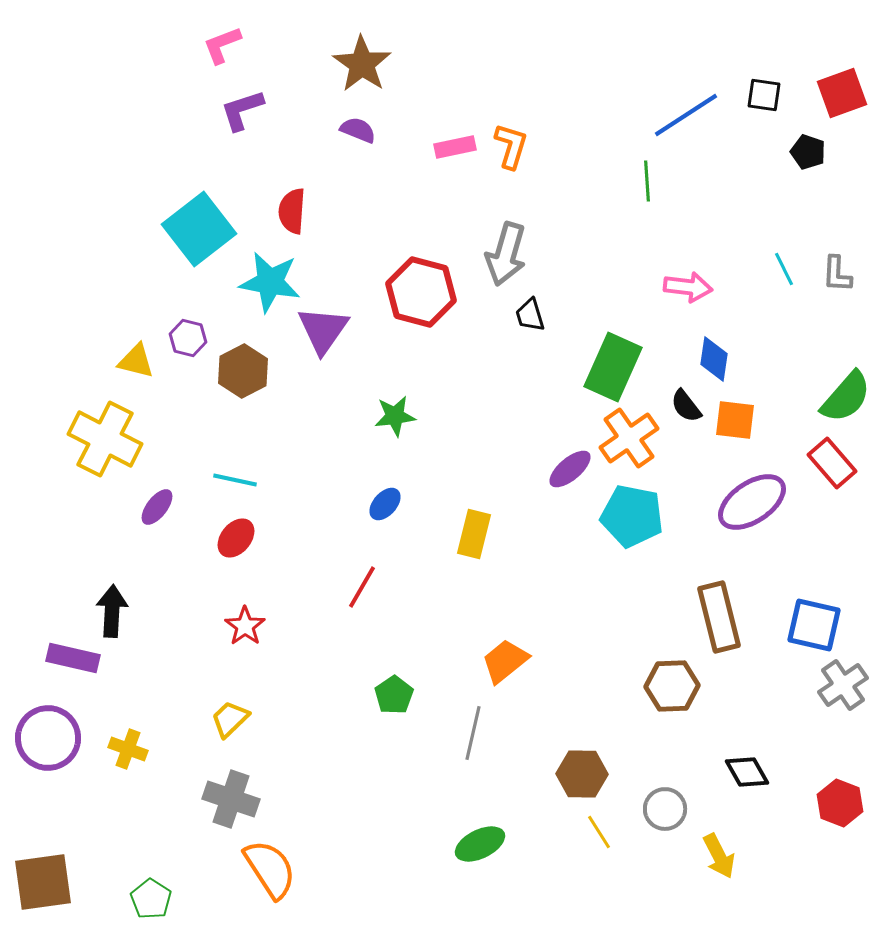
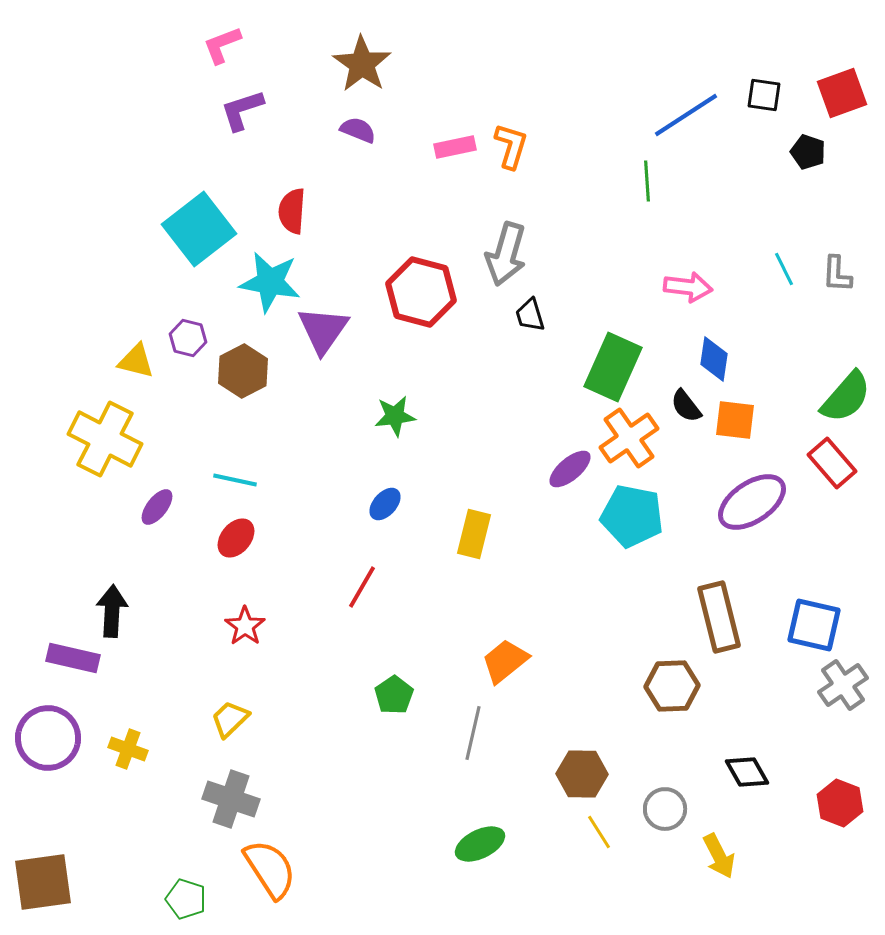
green pentagon at (151, 899): moved 35 px right; rotated 15 degrees counterclockwise
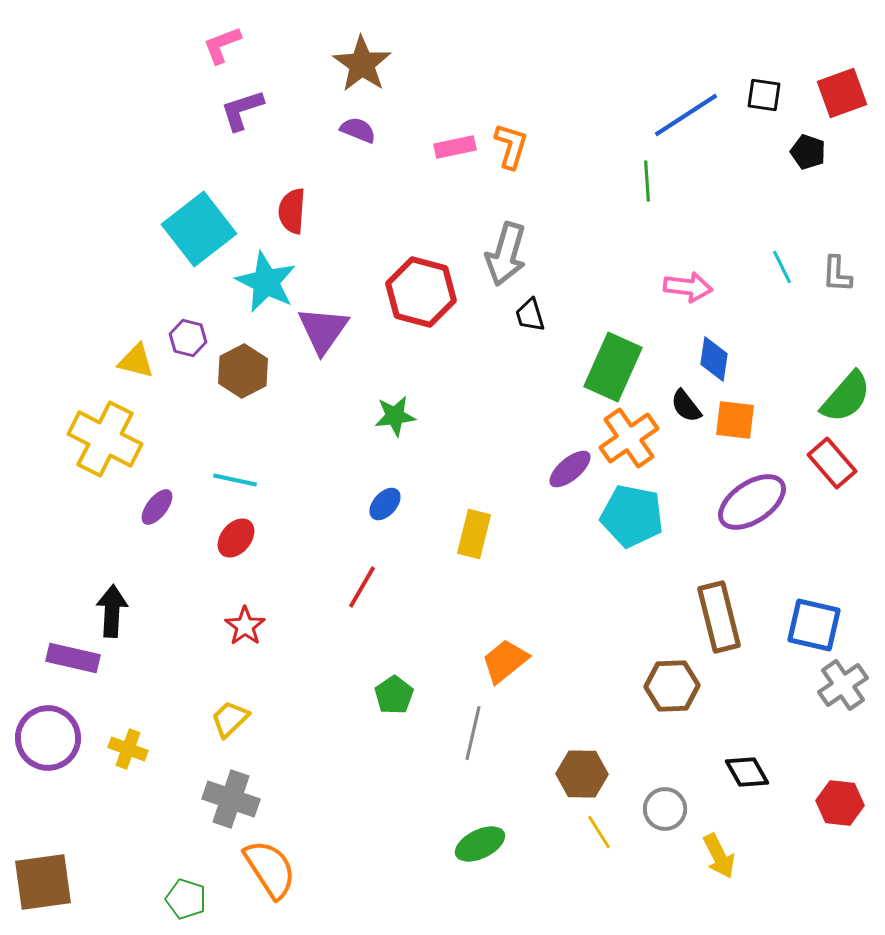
cyan line at (784, 269): moved 2 px left, 2 px up
cyan star at (270, 282): moved 4 px left; rotated 16 degrees clockwise
red hexagon at (840, 803): rotated 15 degrees counterclockwise
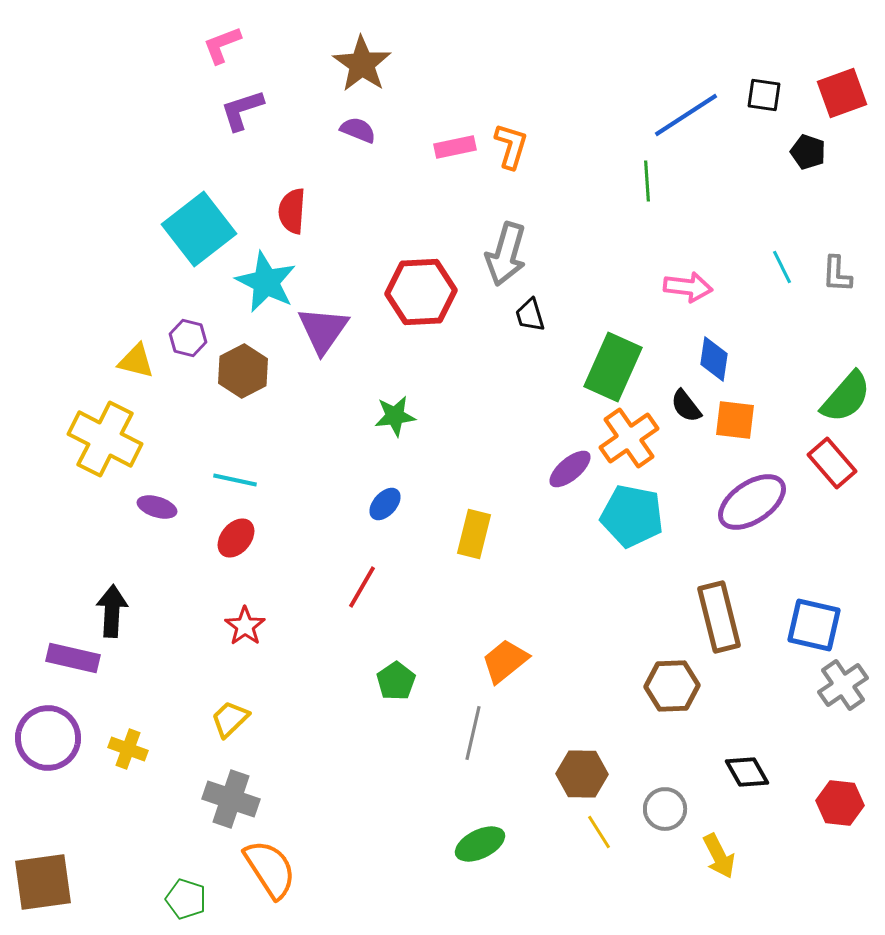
red hexagon at (421, 292): rotated 18 degrees counterclockwise
purple ellipse at (157, 507): rotated 69 degrees clockwise
green pentagon at (394, 695): moved 2 px right, 14 px up
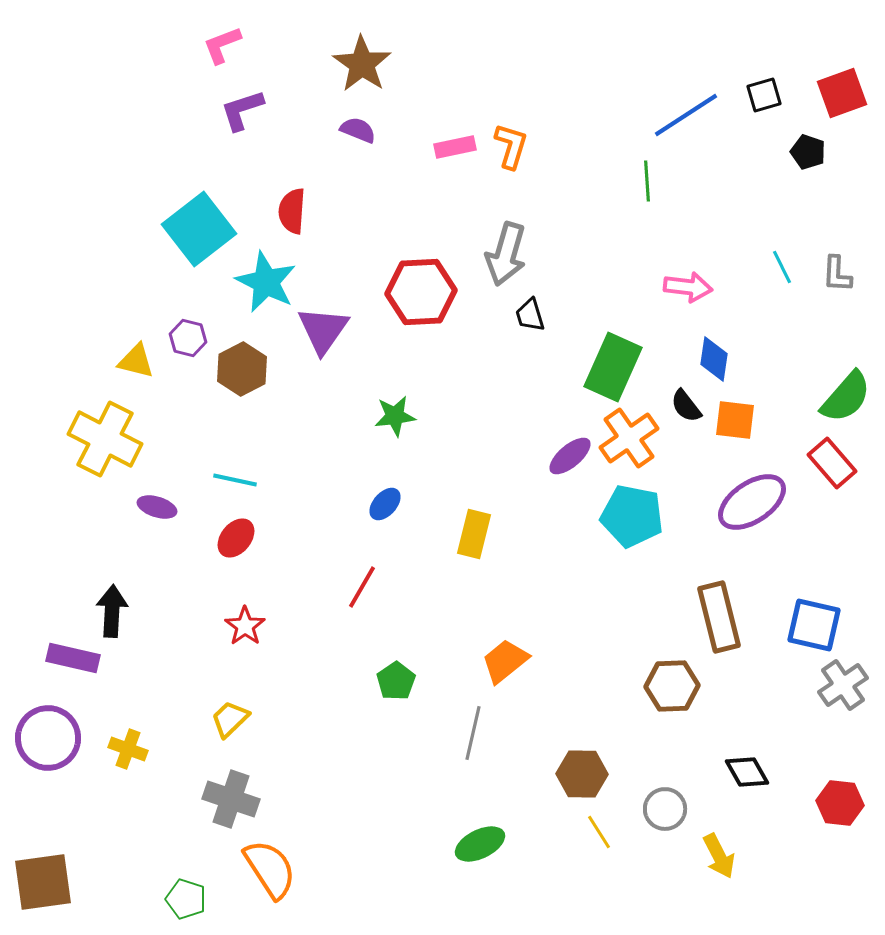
black square at (764, 95): rotated 24 degrees counterclockwise
brown hexagon at (243, 371): moved 1 px left, 2 px up
purple ellipse at (570, 469): moved 13 px up
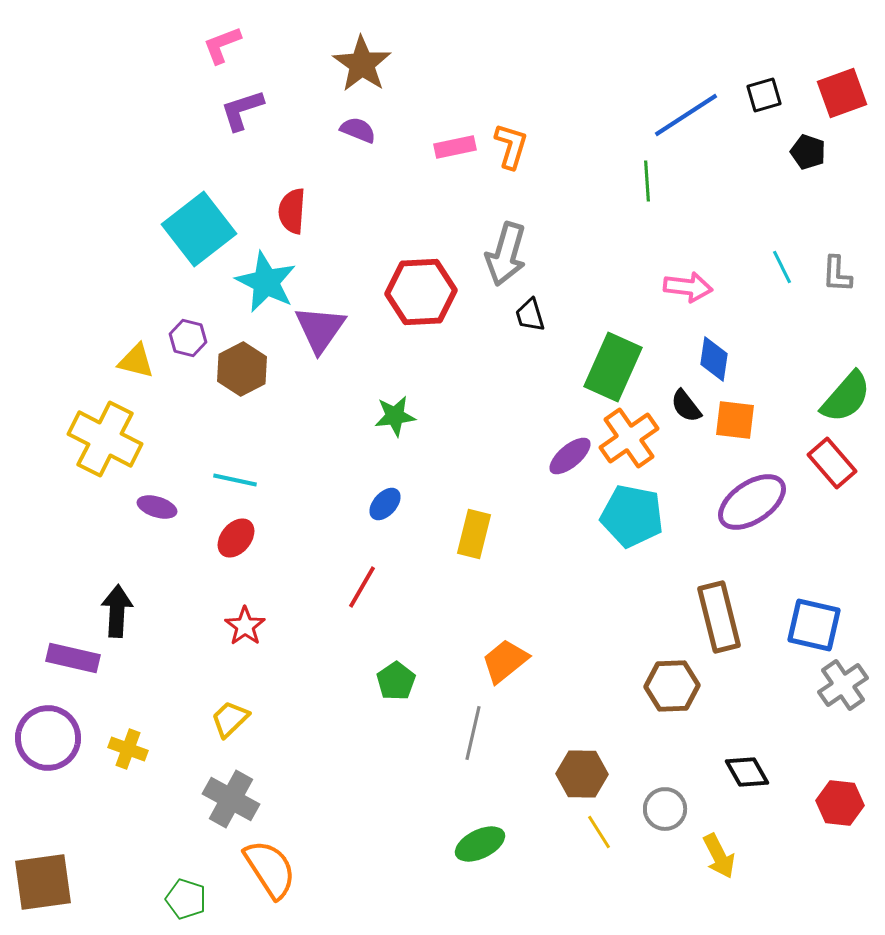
purple triangle at (323, 330): moved 3 px left, 1 px up
black arrow at (112, 611): moved 5 px right
gray cross at (231, 799): rotated 10 degrees clockwise
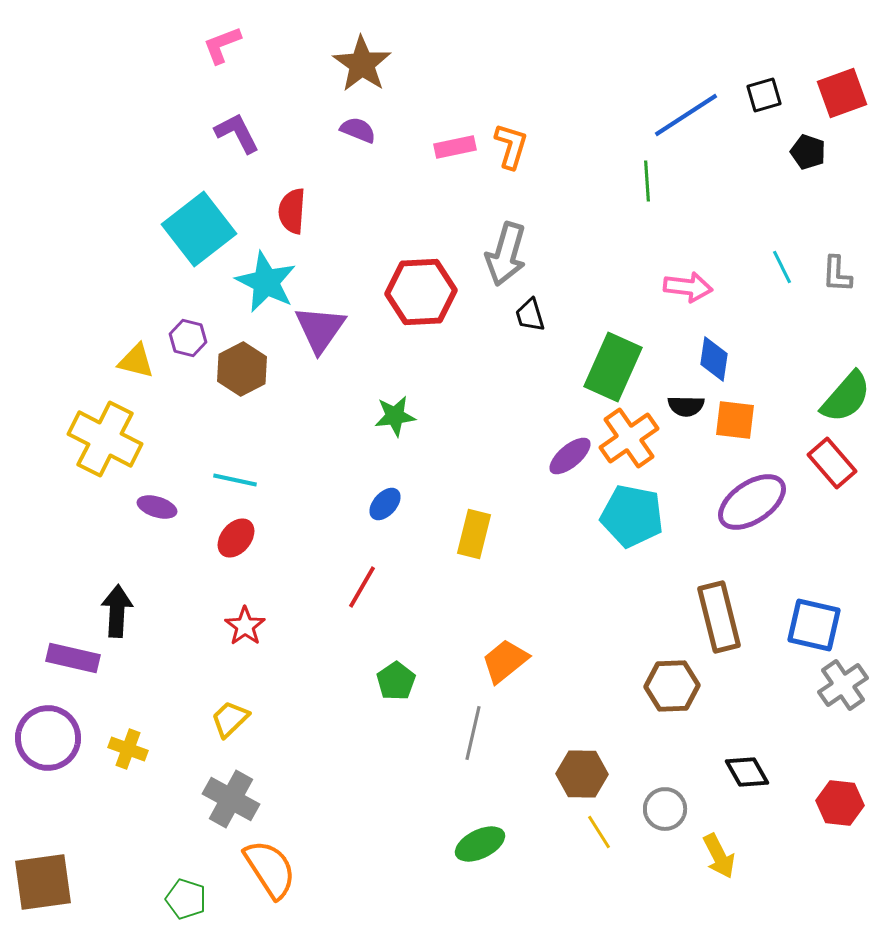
purple L-shape at (242, 110): moved 5 px left, 23 px down; rotated 81 degrees clockwise
black semicircle at (686, 406): rotated 51 degrees counterclockwise
